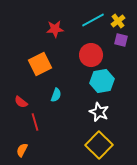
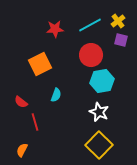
cyan line: moved 3 px left, 5 px down
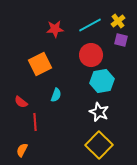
red line: rotated 12 degrees clockwise
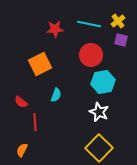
cyan line: moved 1 px left, 1 px up; rotated 40 degrees clockwise
cyan hexagon: moved 1 px right, 1 px down
yellow square: moved 3 px down
